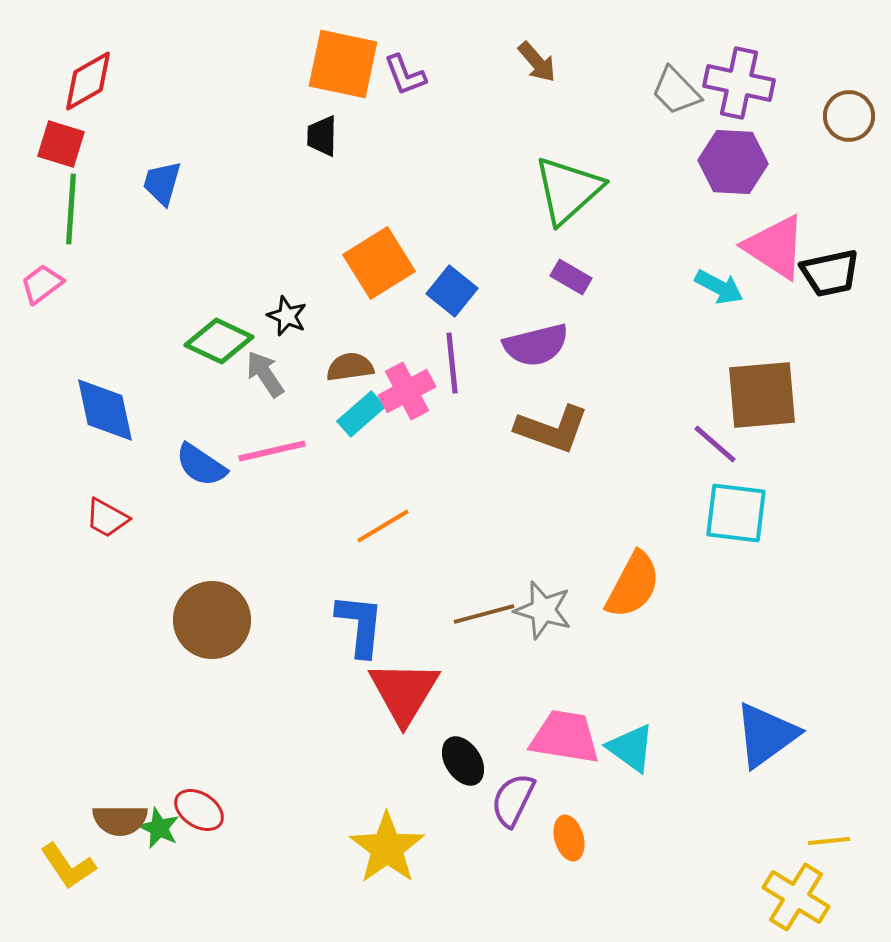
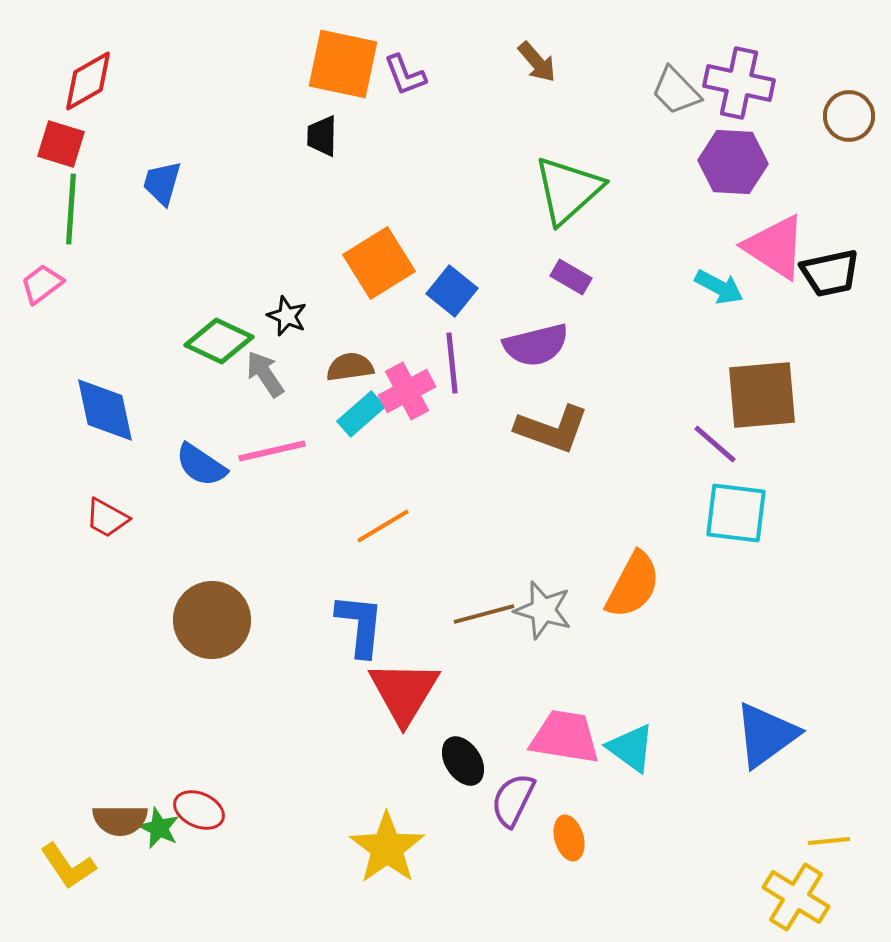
red ellipse at (199, 810): rotated 9 degrees counterclockwise
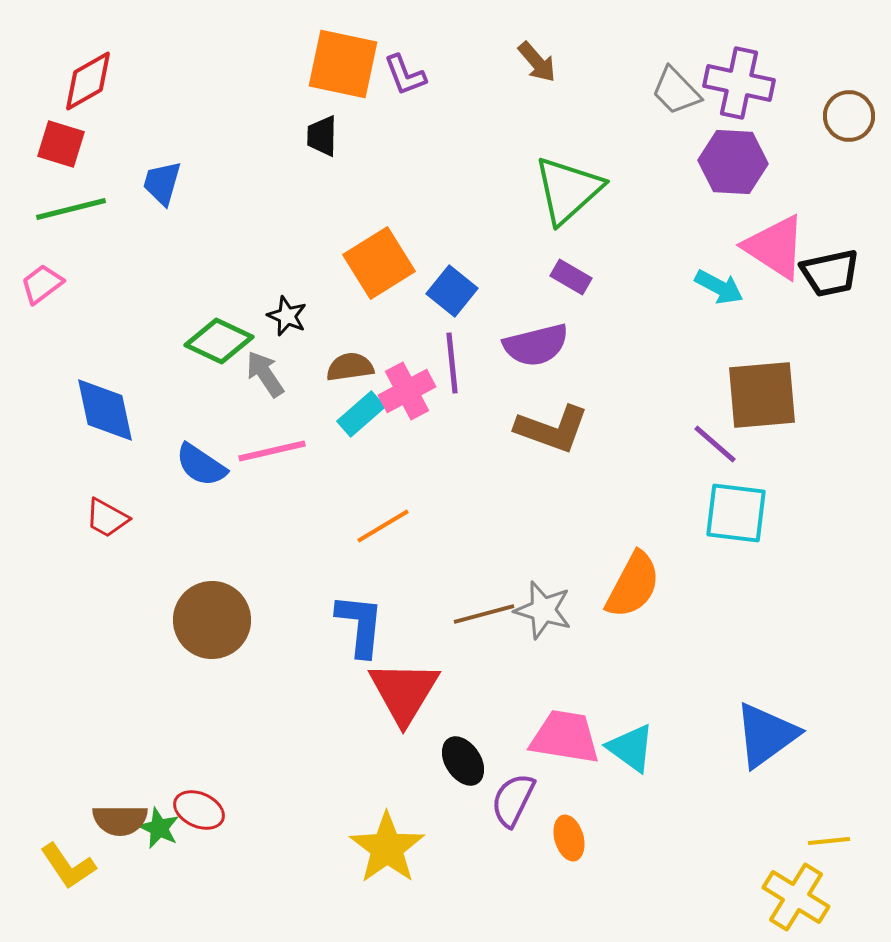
green line at (71, 209): rotated 72 degrees clockwise
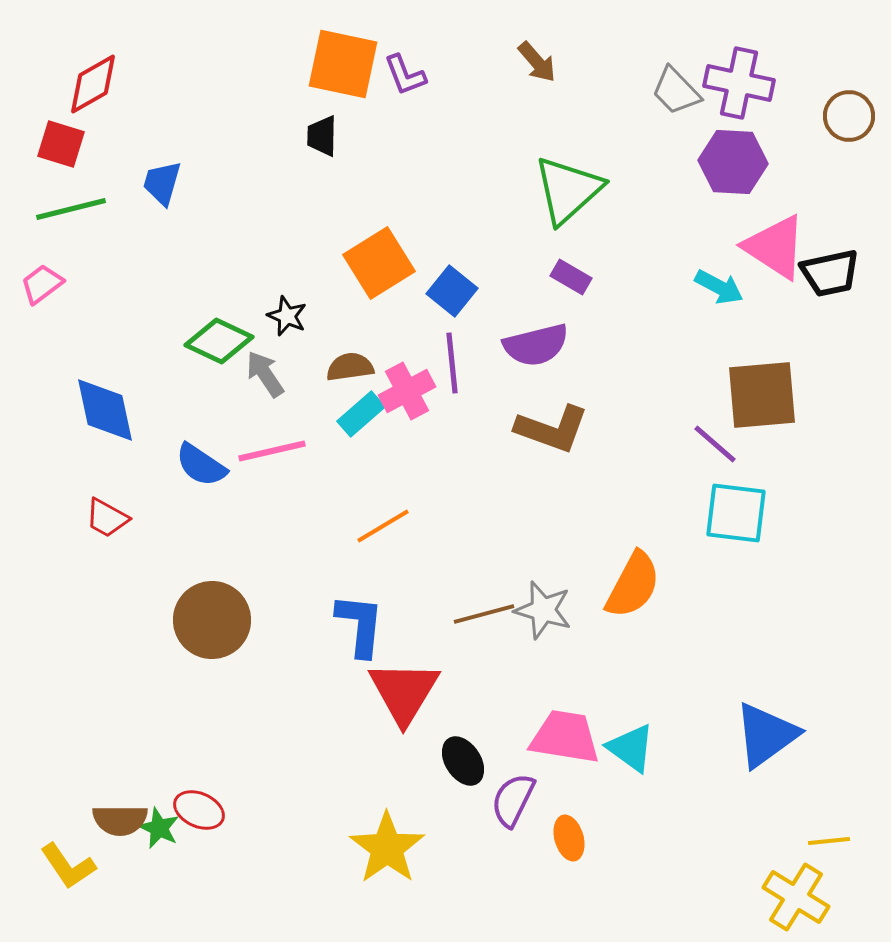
red diamond at (88, 81): moved 5 px right, 3 px down
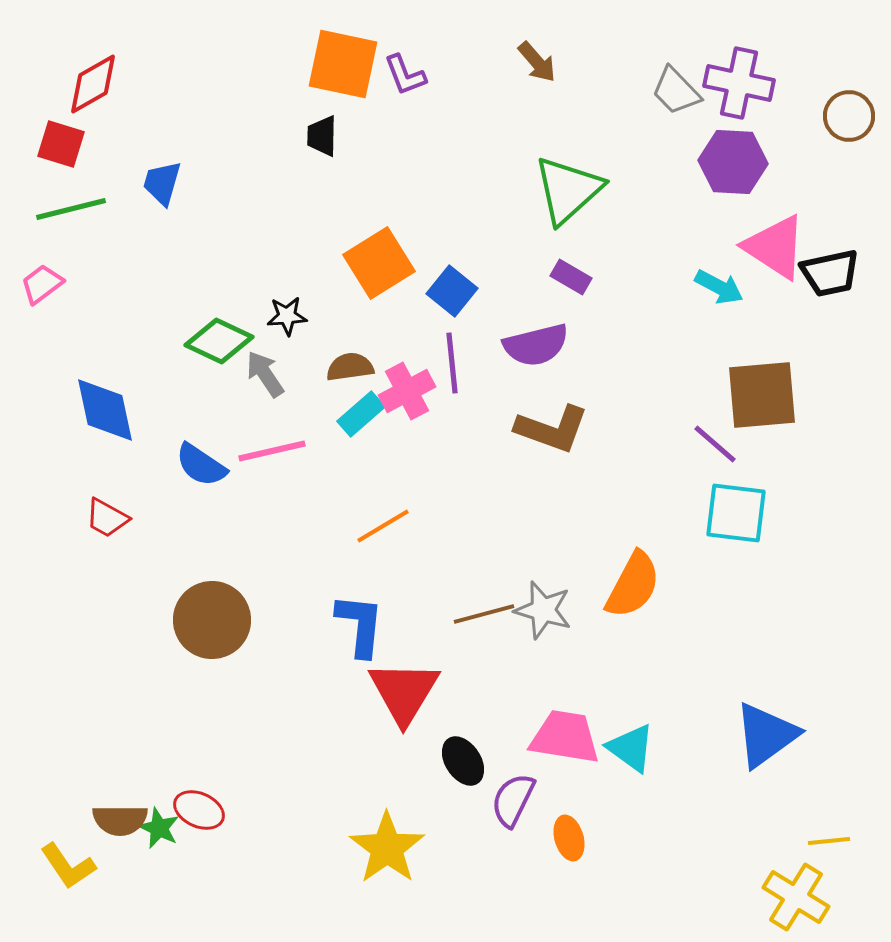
black star at (287, 316): rotated 27 degrees counterclockwise
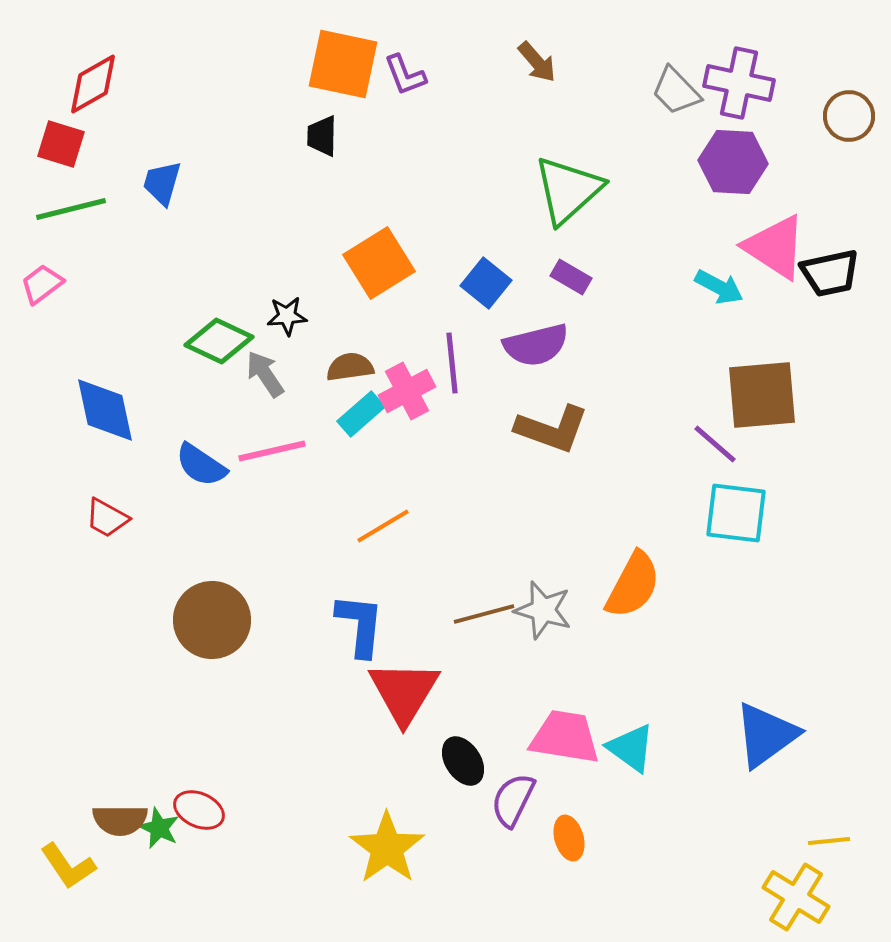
blue square at (452, 291): moved 34 px right, 8 px up
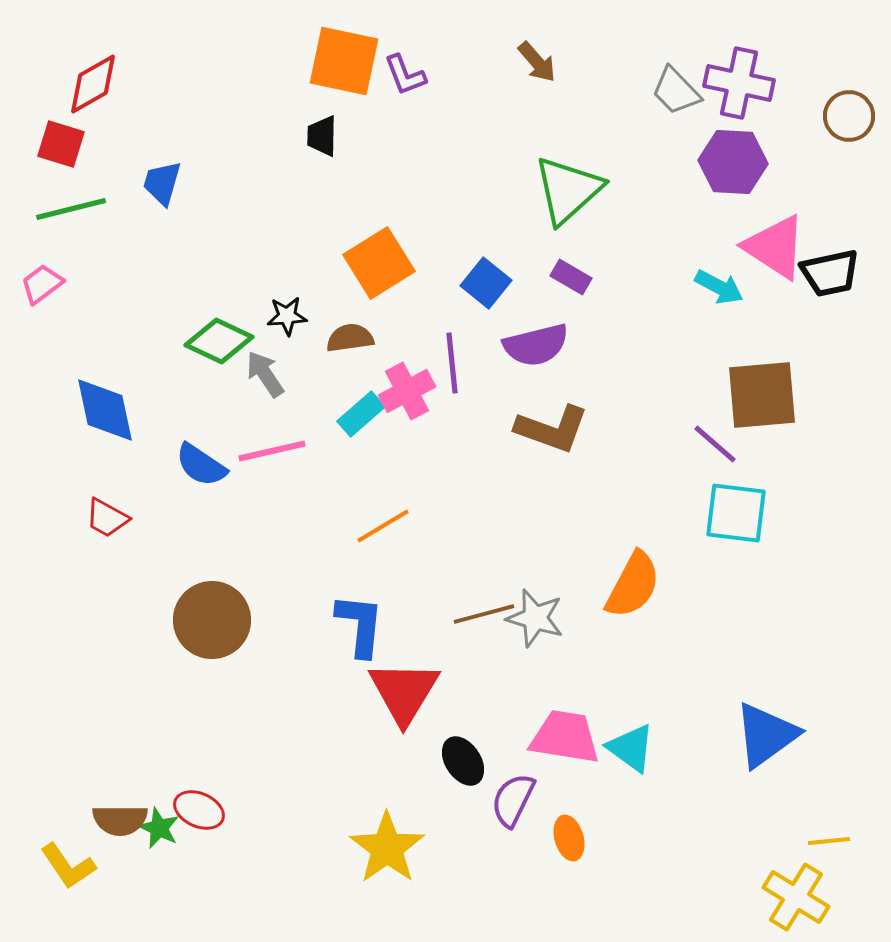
orange square at (343, 64): moved 1 px right, 3 px up
brown semicircle at (350, 367): moved 29 px up
gray star at (543, 610): moved 8 px left, 8 px down
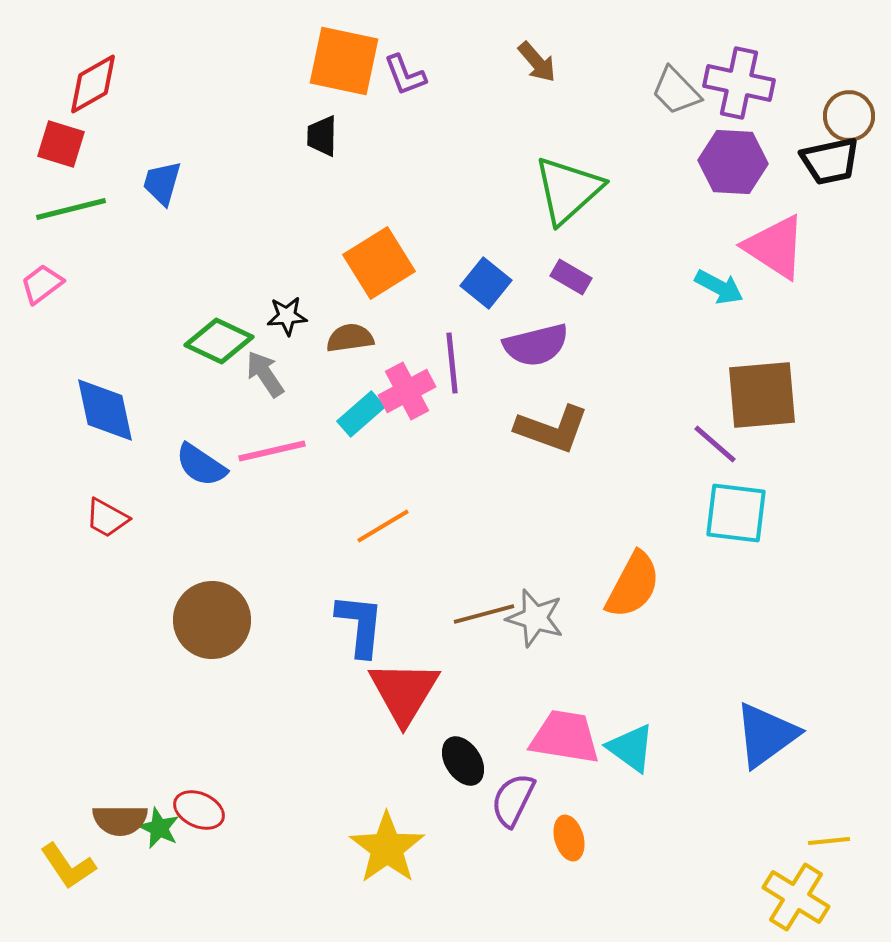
black trapezoid at (830, 273): moved 112 px up
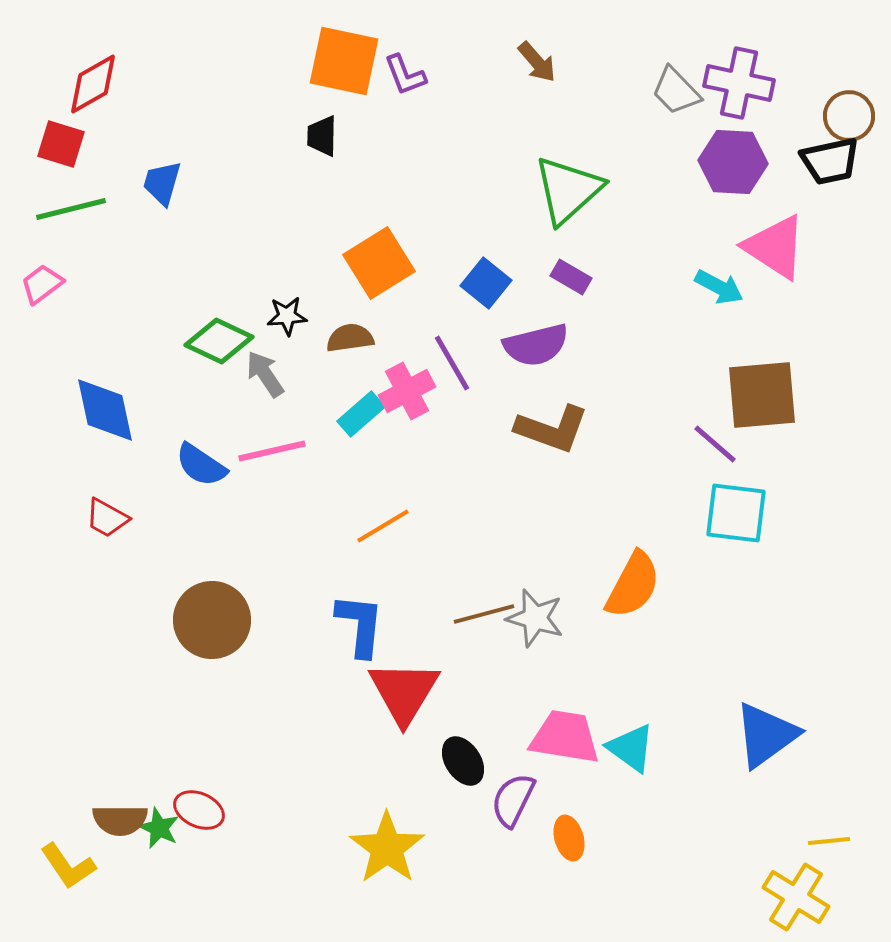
purple line at (452, 363): rotated 24 degrees counterclockwise
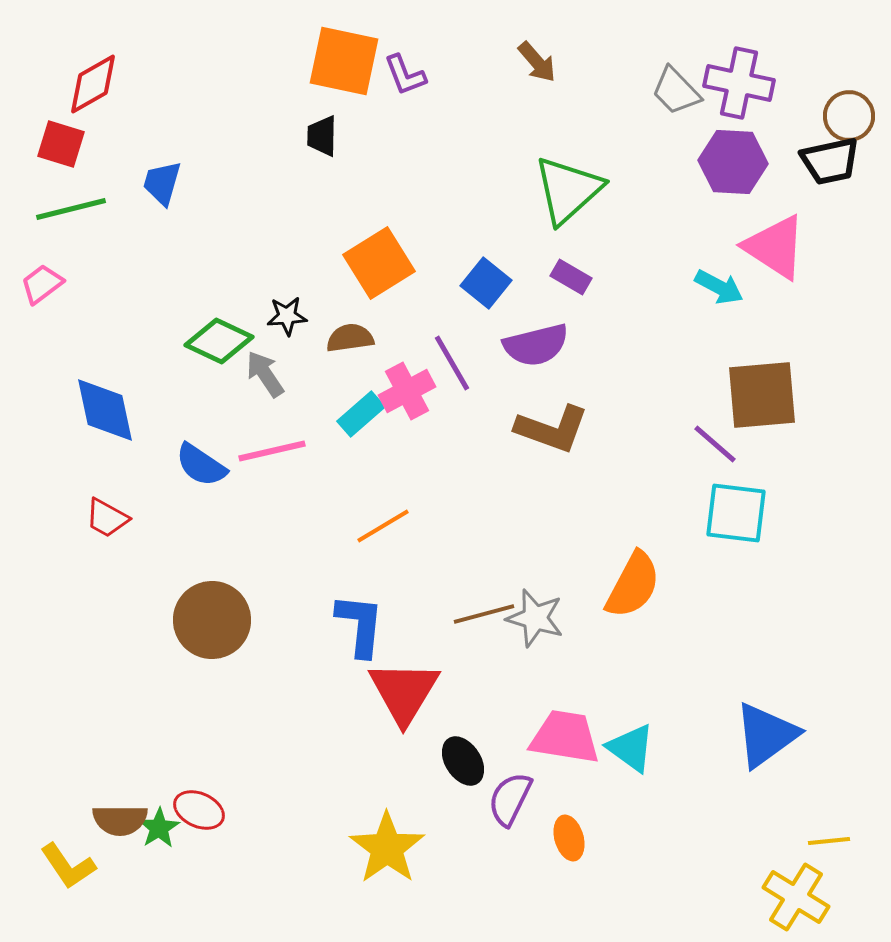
purple semicircle at (513, 800): moved 3 px left, 1 px up
green star at (159, 828): rotated 15 degrees clockwise
